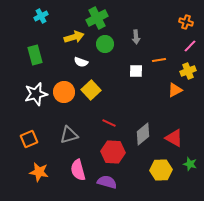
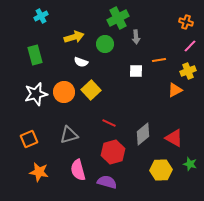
green cross: moved 21 px right
red hexagon: rotated 20 degrees counterclockwise
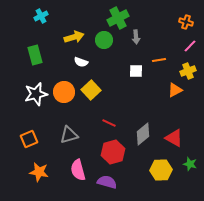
green circle: moved 1 px left, 4 px up
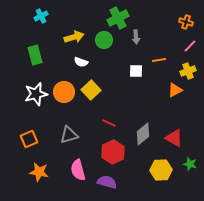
red hexagon: rotated 10 degrees counterclockwise
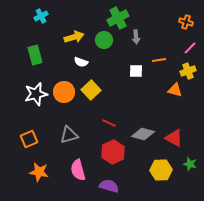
pink line: moved 2 px down
orange triangle: rotated 42 degrees clockwise
gray diamond: rotated 55 degrees clockwise
purple semicircle: moved 2 px right, 4 px down
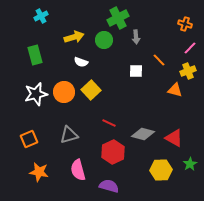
orange cross: moved 1 px left, 2 px down
orange line: rotated 56 degrees clockwise
green star: rotated 24 degrees clockwise
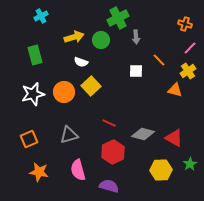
green circle: moved 3 px left
yellow cross: rotated 14 degrees counterclockwise
yellow square: moved 4 px up
white star: moved 3 px left
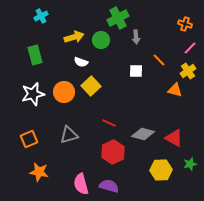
green star: rotated 16 degrees clockwise
pink semicircle: moved 3 px right, 14 px down
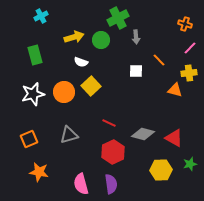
yellow cross: moved 1 px right, 2 px down; rotated 28 degrees clockwise
purple semicircle: moved 2 px right, 2 px up; rotated 66 degrees clockwise
